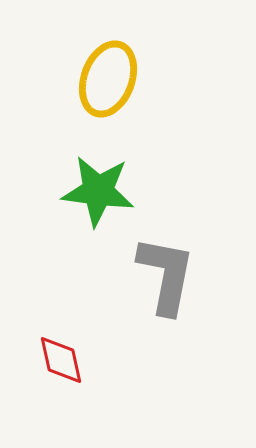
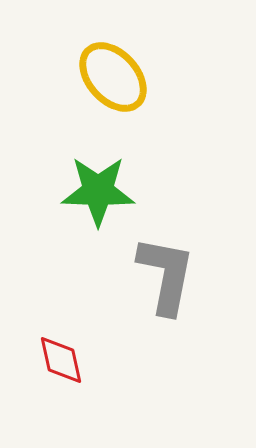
yellow ellipse: moved 5 px right, 2 px up; rotated 62 degrees counterclockwise
green star: rotated 6 degrees counterclockwise
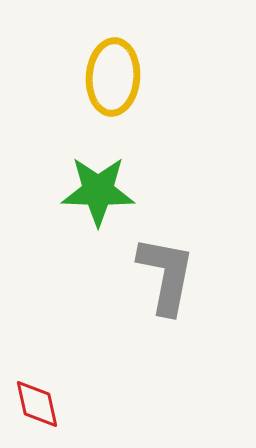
yellow ellipse: rotated 46 degrees clockwise
red diamond: moved 24 px left, 44 px down
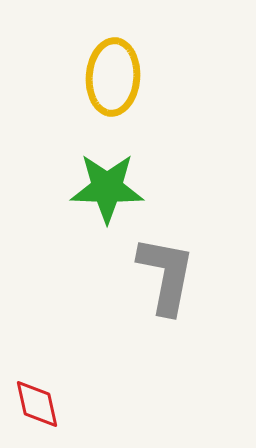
green star: moved 9 px right, 3 px up
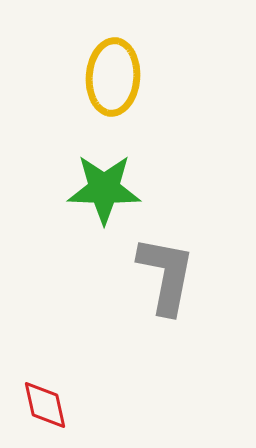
green star: moved 3 px left, 1 px down
red diamond: moved 8 px right, 1 px down
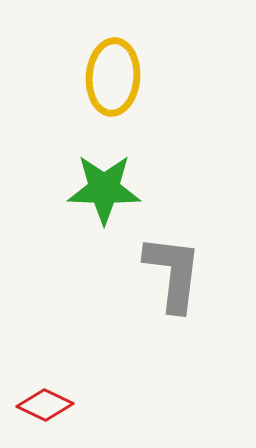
gray L-shape: moved 7 px right, 2 px up; rotated 4 degrees counterclockwise
red diamond: rotated 52 degrees counterclockwise
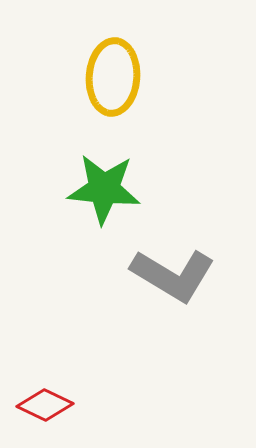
green star: rotated 4 degrees clockwise
gray L-shape: moved 2 px down; rotated 114 degrees clockwise
